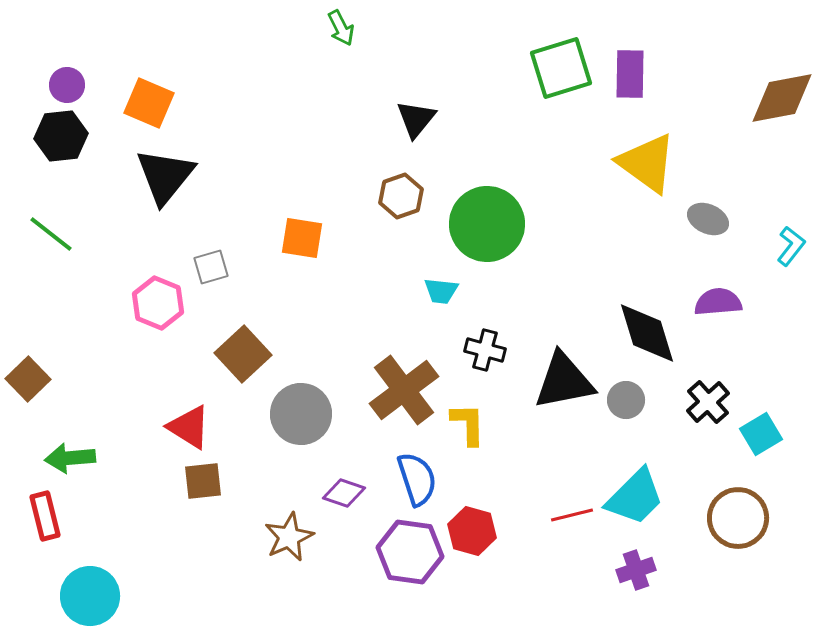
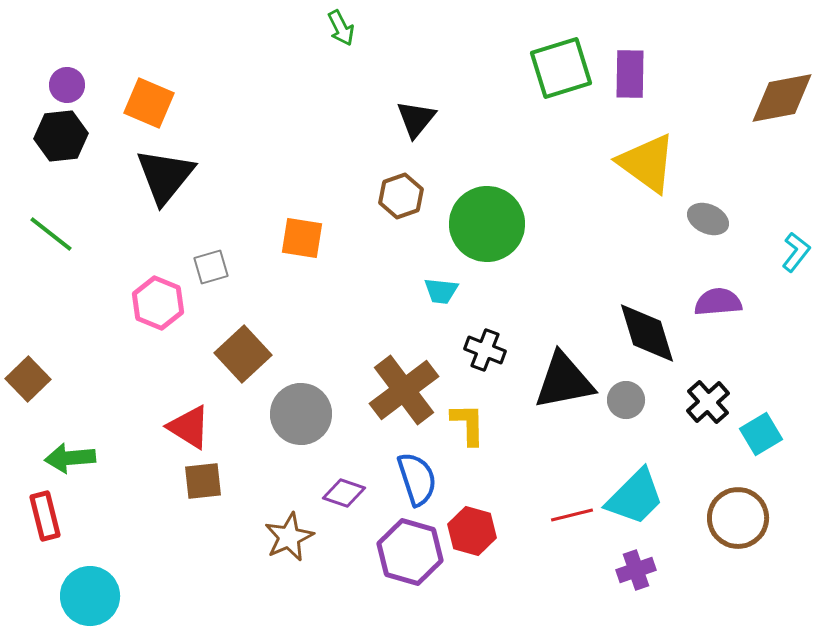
cyan L-shape at (791, 246): moved 5 px right, 6 px down
black cross at (485, 350): rotated 6 degrees clockwise
purple hexagon at (410, 552): rotated 8 degrees clockwise
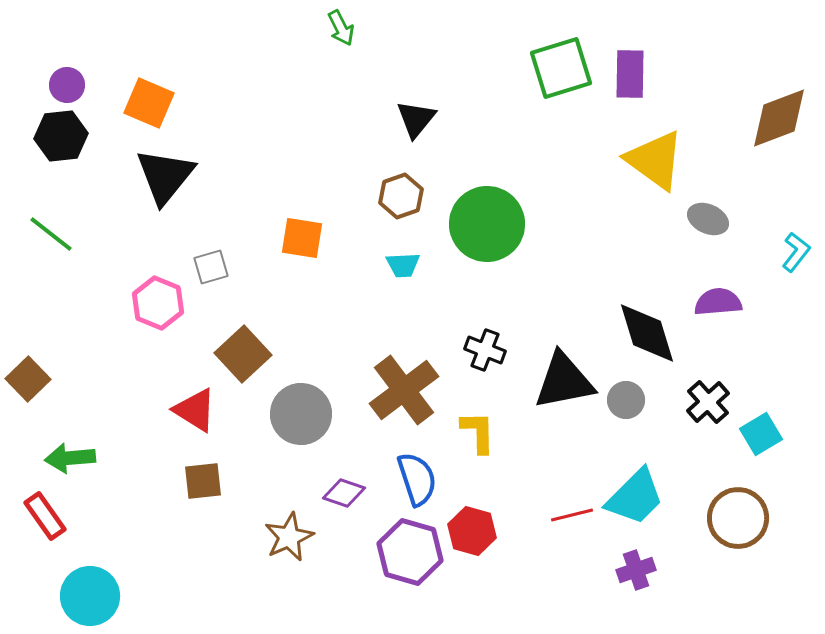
brown diamond at (782, 98): moved 3 px left, 20 px down; rotated 10 degrees counterclockwise
yellow triangle at (647, 163): moved 8 px right, 3 px up
cyan trapezoid at (441, 291): moved 38 px left, 26 px up; rotated 9 degrees counterclockwise
yellow L-shape at (468, 424): moved 10 px right, 8 px down
red triangle at (189, 427): moved 6 px right, 17 px up
red rectangle at (45, 516): rotated 21 degrees counterclockwise
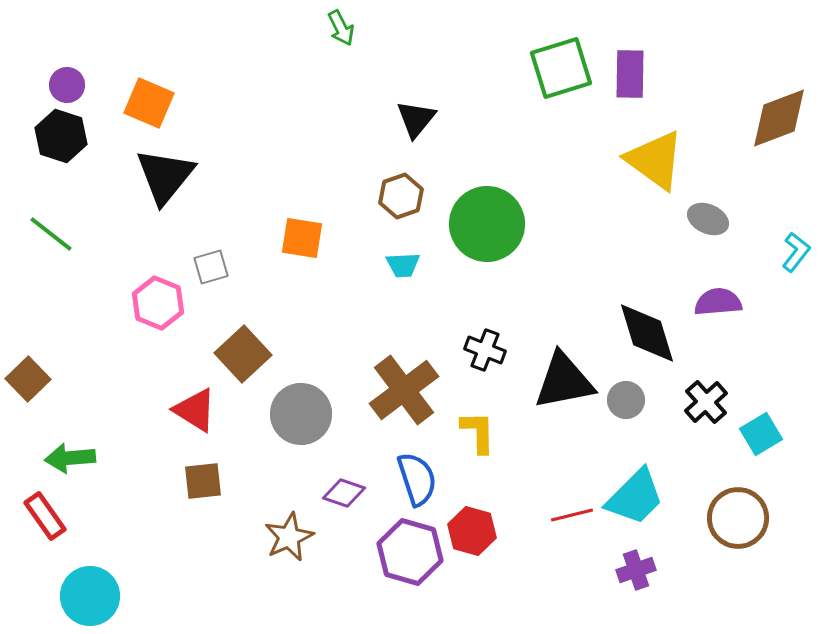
black hexagon at (61, 136): rotated 24 degrees clockwise
black cross at (708, 402): moved 2 px left
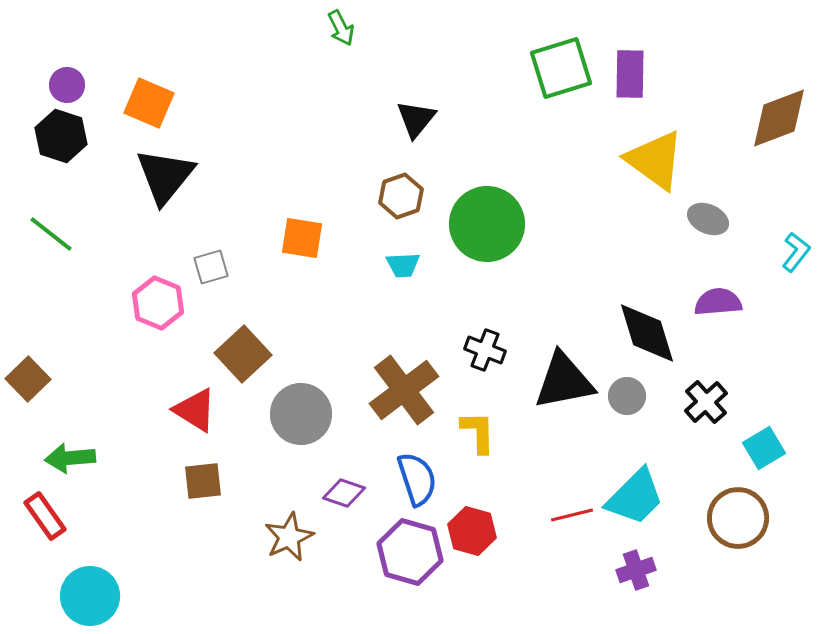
gray circle at (626, 400): moved 1 px right, 4 px up
cyan square at (761, 434): moved 3 px right, 14 px down
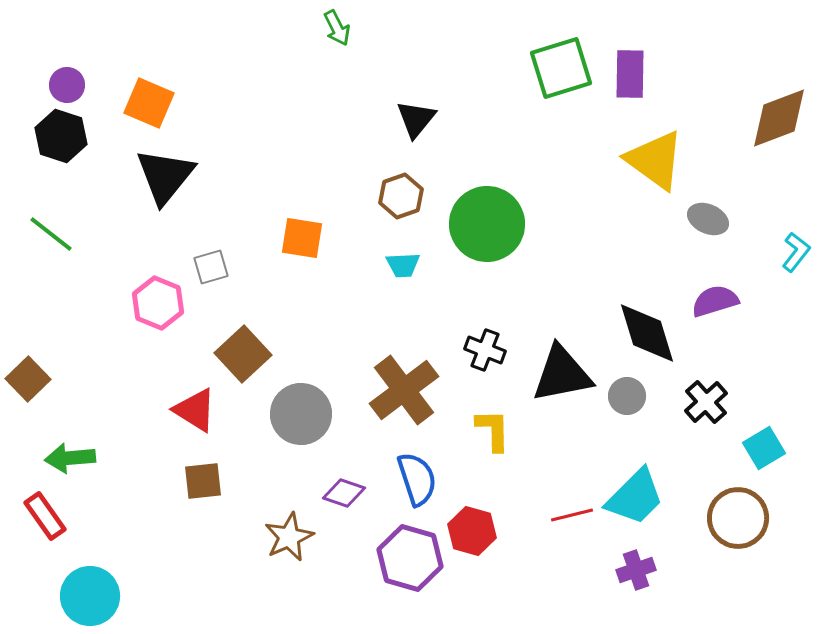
green arrow at (341, 28): moved 4 px left
purple semicircle at (718, 302): moved 3 px left, 1 px up; rotated 12 degrees counterclockwise
black triangle at (564, 381): moved 2 px left, 7 px up
yellow L-shape at (478, 432): moved 15 px right, 2 px up
purple hexagon at (410, 552): moved 6 px down
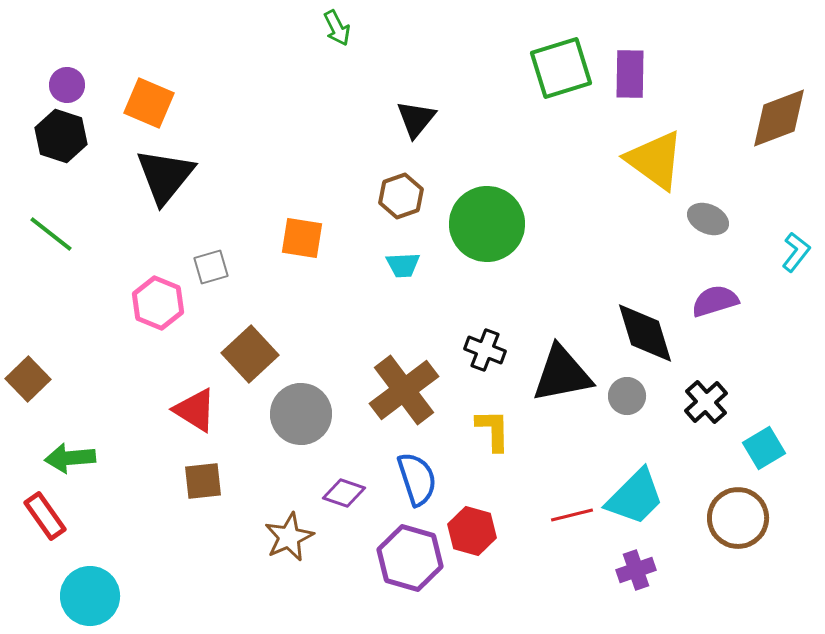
black diamond at (647, 333): moved 2 px left
brown square at (243, 354): moved 7 px right
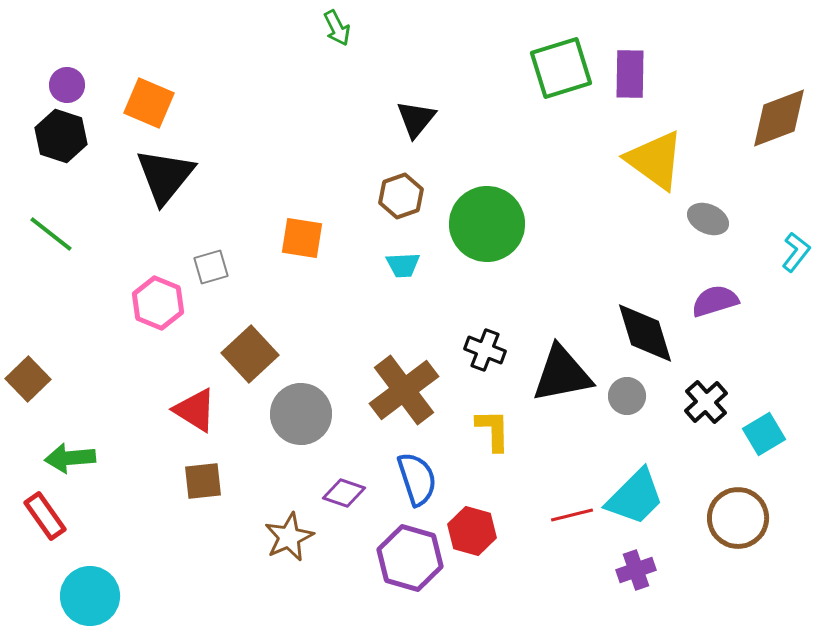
cyan square at (764, 448): moved 14 px up
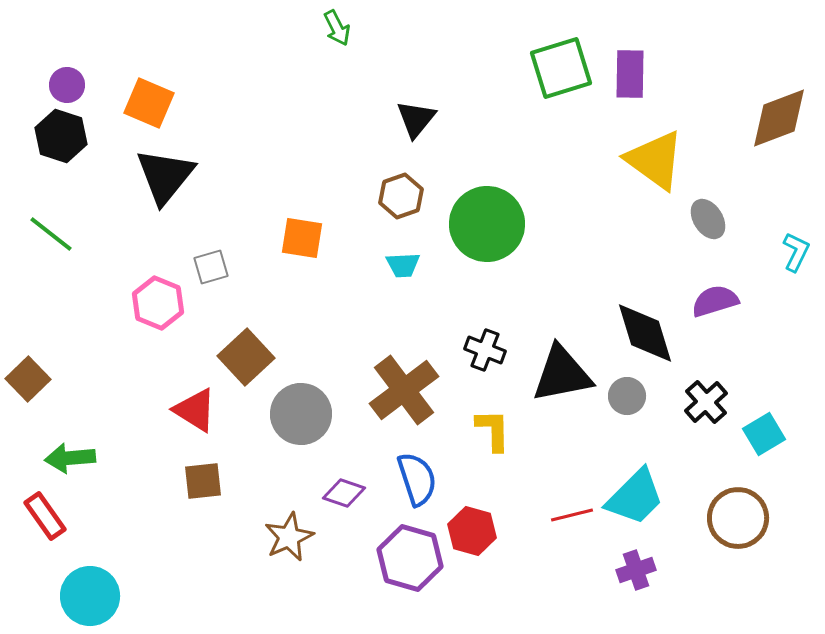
gray ellipse at (708, 219): rotated 33 degrees clockwise
cyan L-shape at (796, 252): rotated 12 degrees counterclockwise
brown square at (250, 354): moved 4 px left, 3 px down
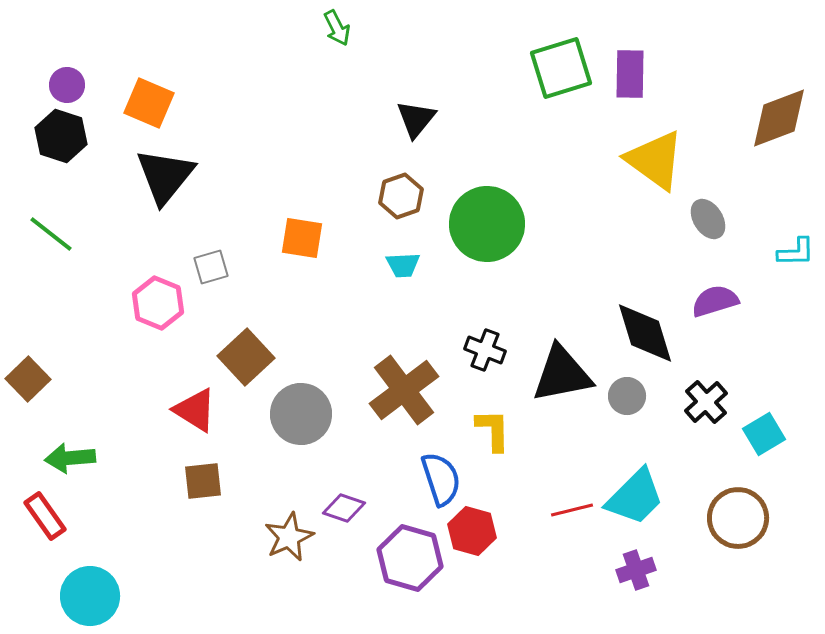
cyan L-shape at (796, 252): rotated 63 degrees clockwise
blue semicircle at (417, 479): moved 24 px right
purple diamond at (344, 493): moved 15 px down
red line at (572, 515): moved 5 px up
